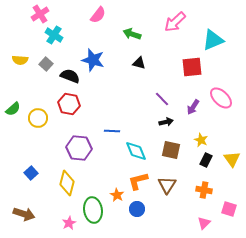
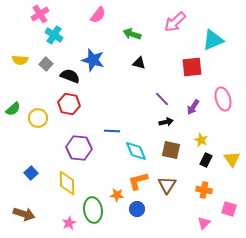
pink ellipse: moved 2 px right, 1 px down; rotated 30 degrees clockwise
yellow diamond: rotated 15 degrees counterclockwise
orange star: rotated 24 degrees counterclockwise
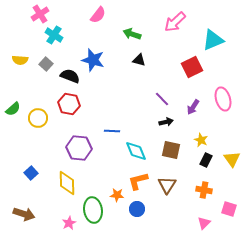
black triangle: moved 3 px up
red square: rotated 20 degrees counterclockwise
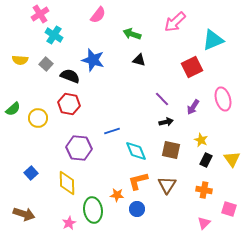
blue line: rotated 21 degrees counterclockwise
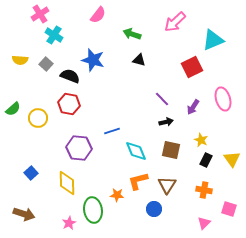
blue circle: moved 17 px right
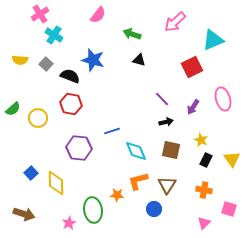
red hexagon: moved 2 px right
yellow diamond: moved 11 px left
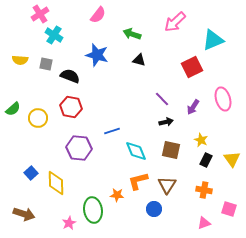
blue star: moved 4 px right, 5 px up
gray square: rotated 32 degrees counterclockwise
red hexagon: moved 3 px down
pink triangle: rotated 24 degrees clockwise
